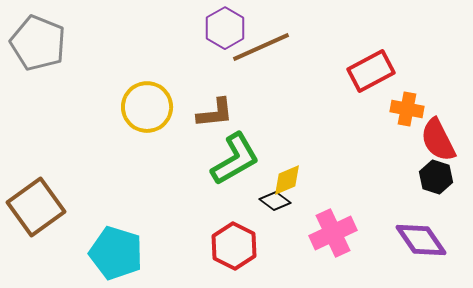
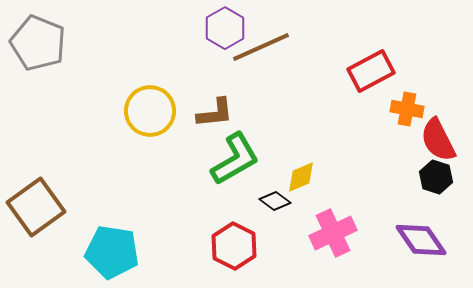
yellow circle: moved 3 px right, 4 px down
yellow diamond: moved 14 px right, 3 px up
cyan pentagon: moved 4 px left, 1 px up; rotated 8 degrees counterclockwise
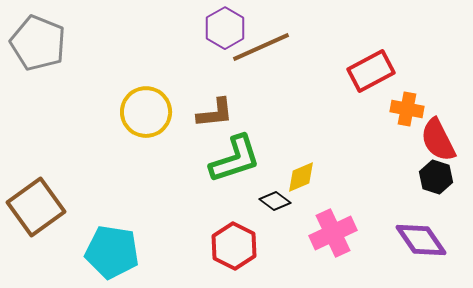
yellow circle: moved 4 px left, 1 px down
green L-shape: rotated 12 degrees clockwise
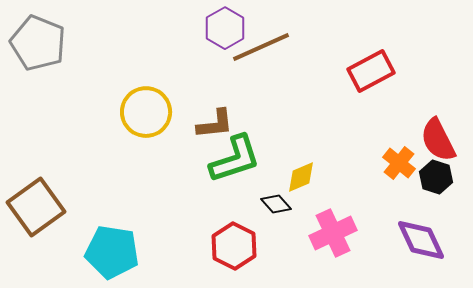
orange cross: moved 8 px left, 54 px down; rotated 28 degrees clockwise
brown L-shape: moved 11 px down
black diamond: moved 1 px right, 3 px down; rotated 12 degrees clockwise
purple diamond: rotated 10 degrees clockwise
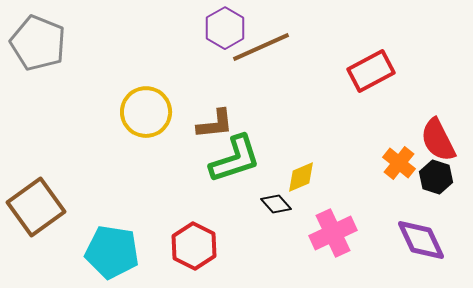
red hexagon: moved 40 px left
